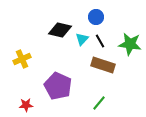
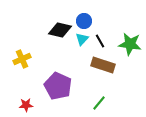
blue circle: moved 12 px left, 4 px down
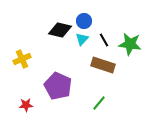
black line: moved 4 px right, 1 px up
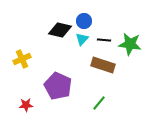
black line: rotated 56 degrees counterclockwise
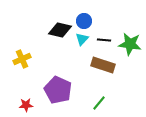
purple pentagon: moved 4 px down
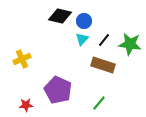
black diamond: moved 14 px up
black line: rotated 56 degrees counterclockwise
